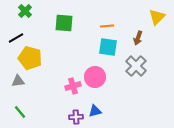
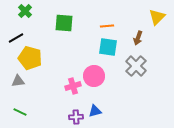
pink circle: moved 1 px left, 1 px up
green line: rotated 24 degrees counterclockwise
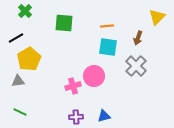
yellow pentagon: moved 1 px left, 1 px down; rotated 25 degrees clockwise
blue triangle: moved 9 px right, 5 px down
